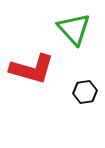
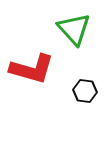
black hexagon: moved 1 px up; rotated 15 degrees clockwise
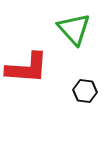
red L-shape: moved 5 px left, 1 px up; rotated 12 degrees counterclockwise
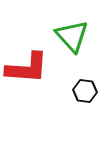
green triangle: moved 2 px left, 7 px down
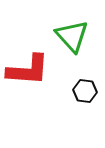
red L-shape: moved 1 px right, 2 px down
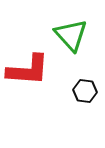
green triangle: moved 1 px left, 1 px up
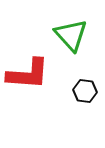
red L-shape: moved 4 px down
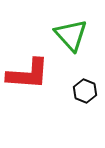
black hexagon: rotated 15 degrees clockwise
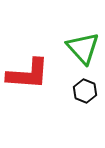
green triangle: moved 12 px right, 13 px down
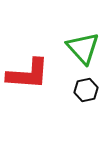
black hexagon: moved 1 px right, 1 px up; rotated 25 degrees clockwise
